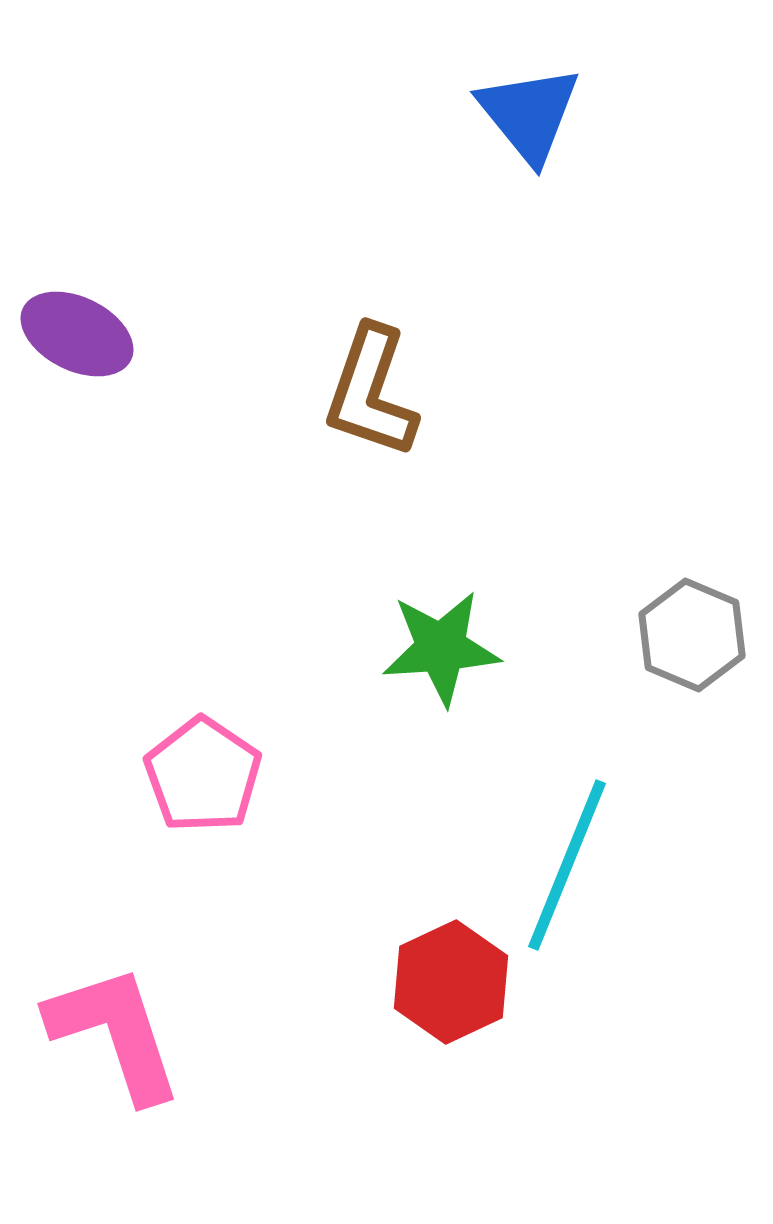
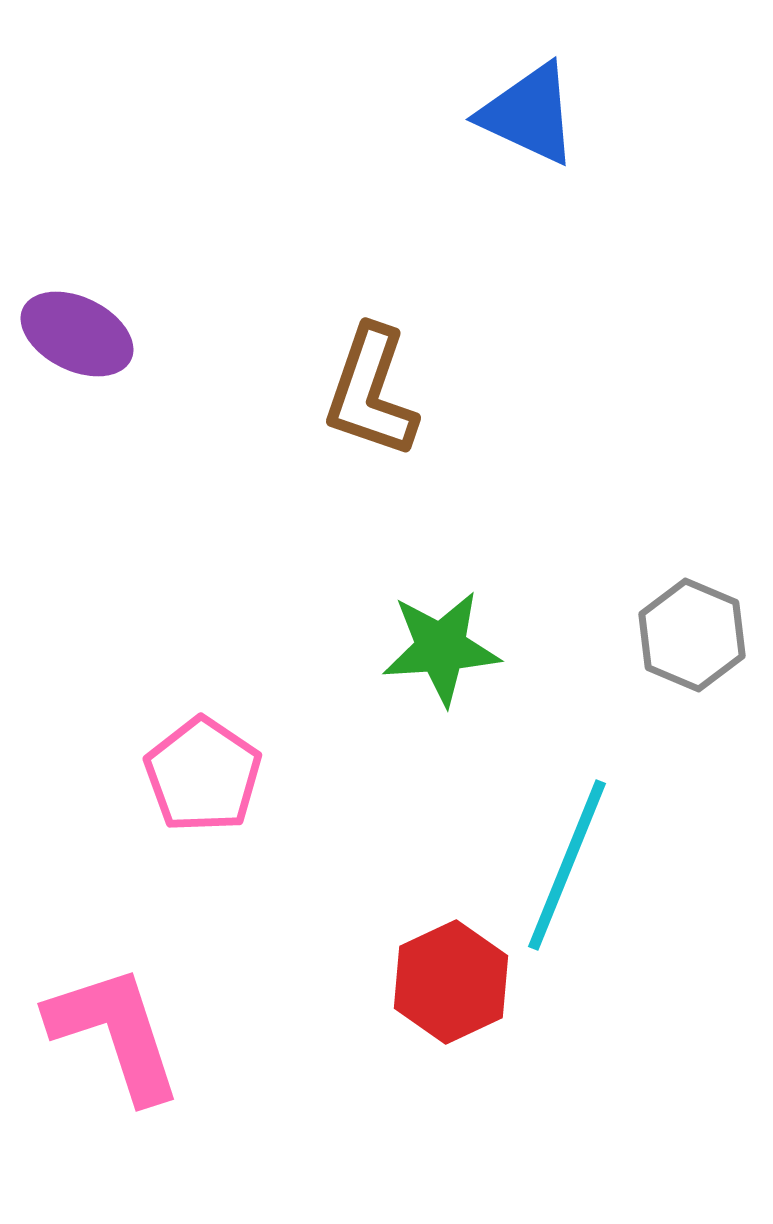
blue triangle: rotated 26 degrees counterclockwise
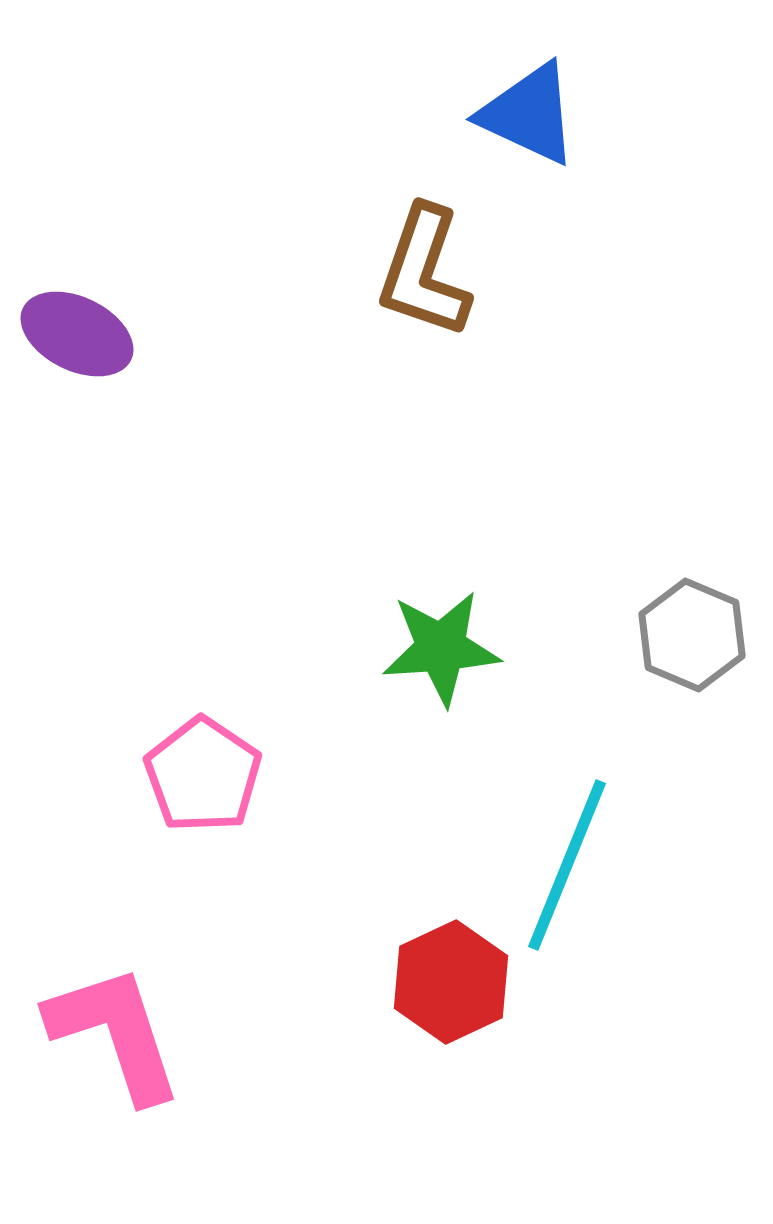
brown L-shape: moved 53 px right, 120 px up
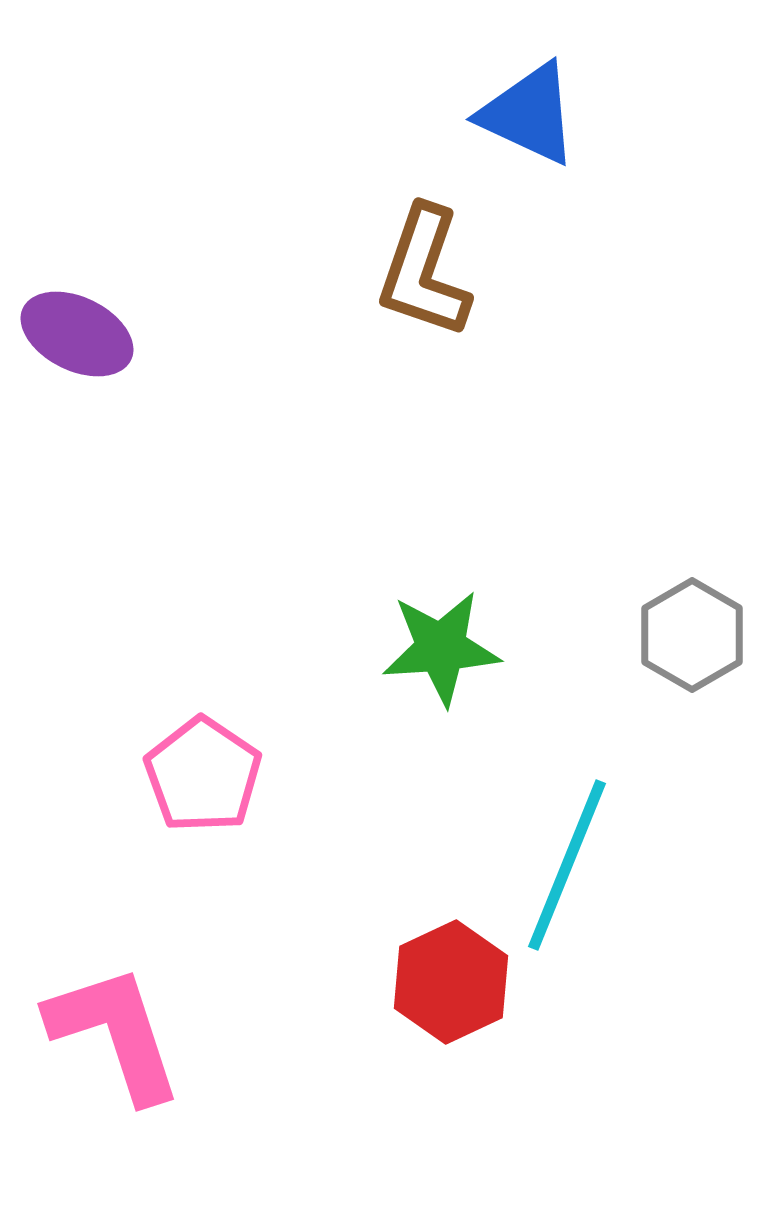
gray hexagon: rotated 7 degrees clockwise
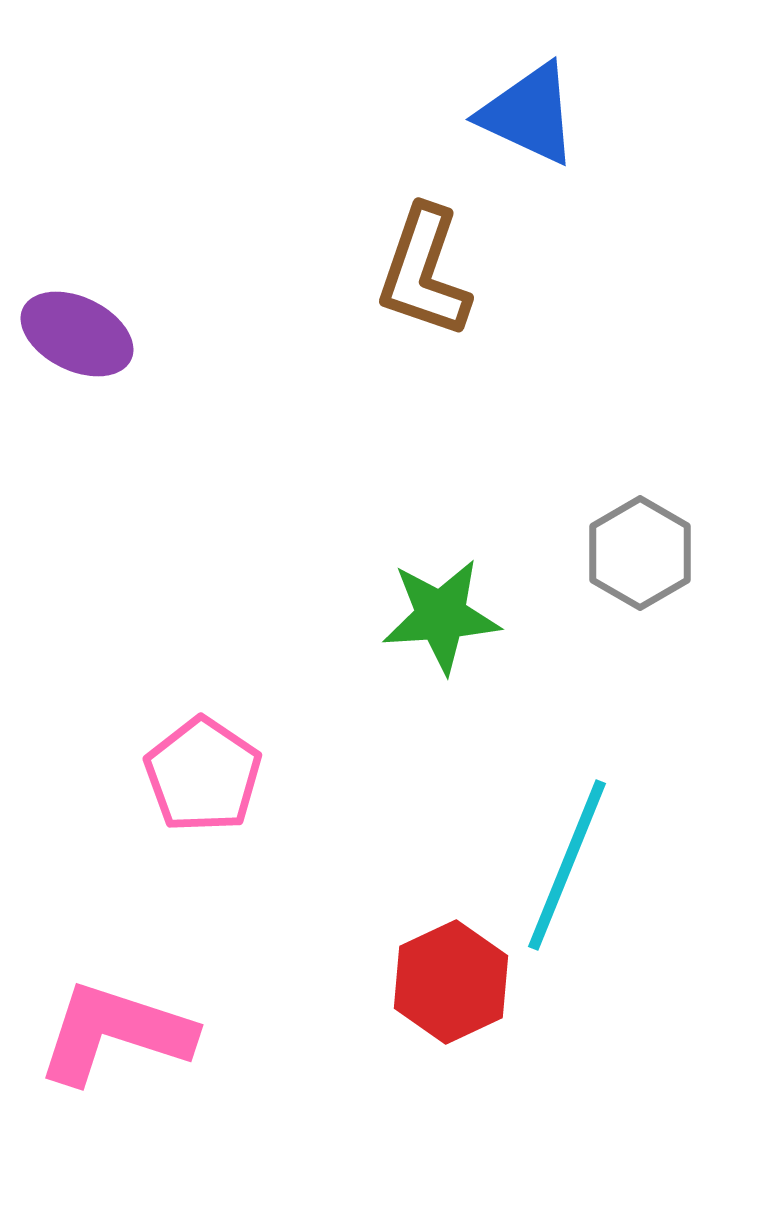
gray hexagon: moved 52 px left, 82 px up
green star: moved 32 px up
pink L-shape: rotated 54 degrees counterclockwise
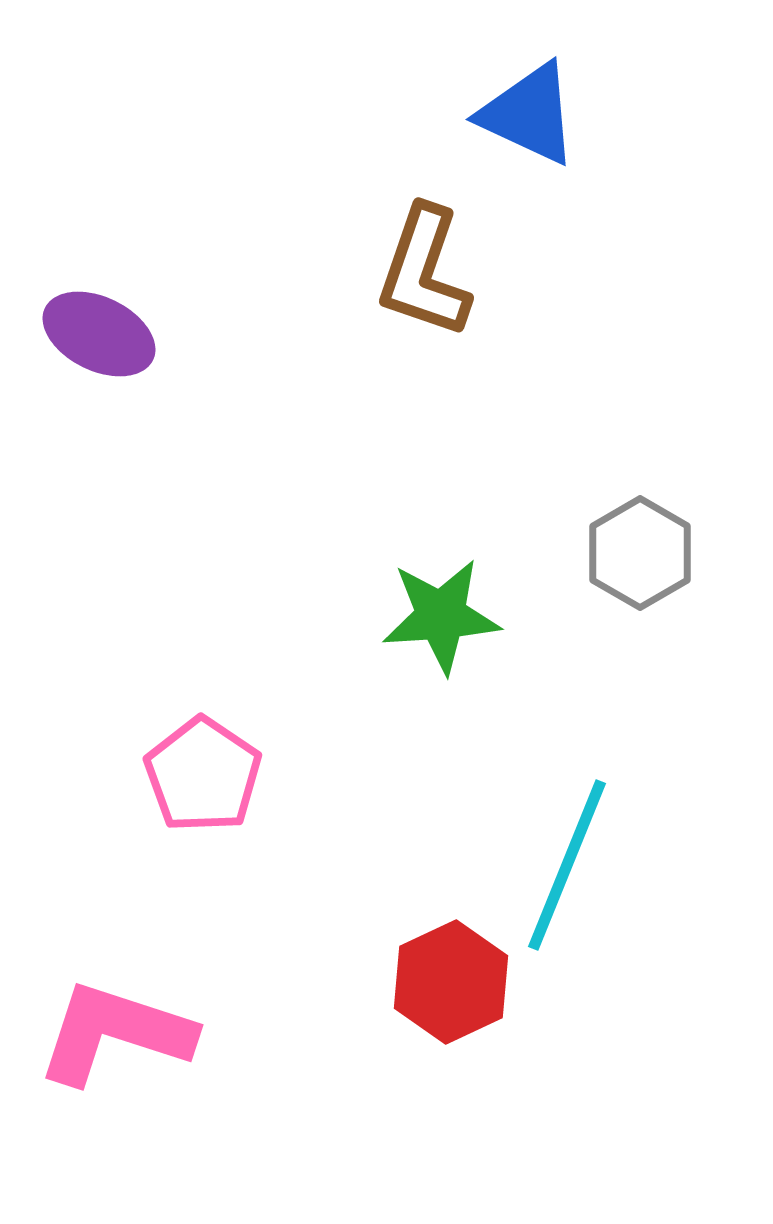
purple ellipse: moved 22 px right
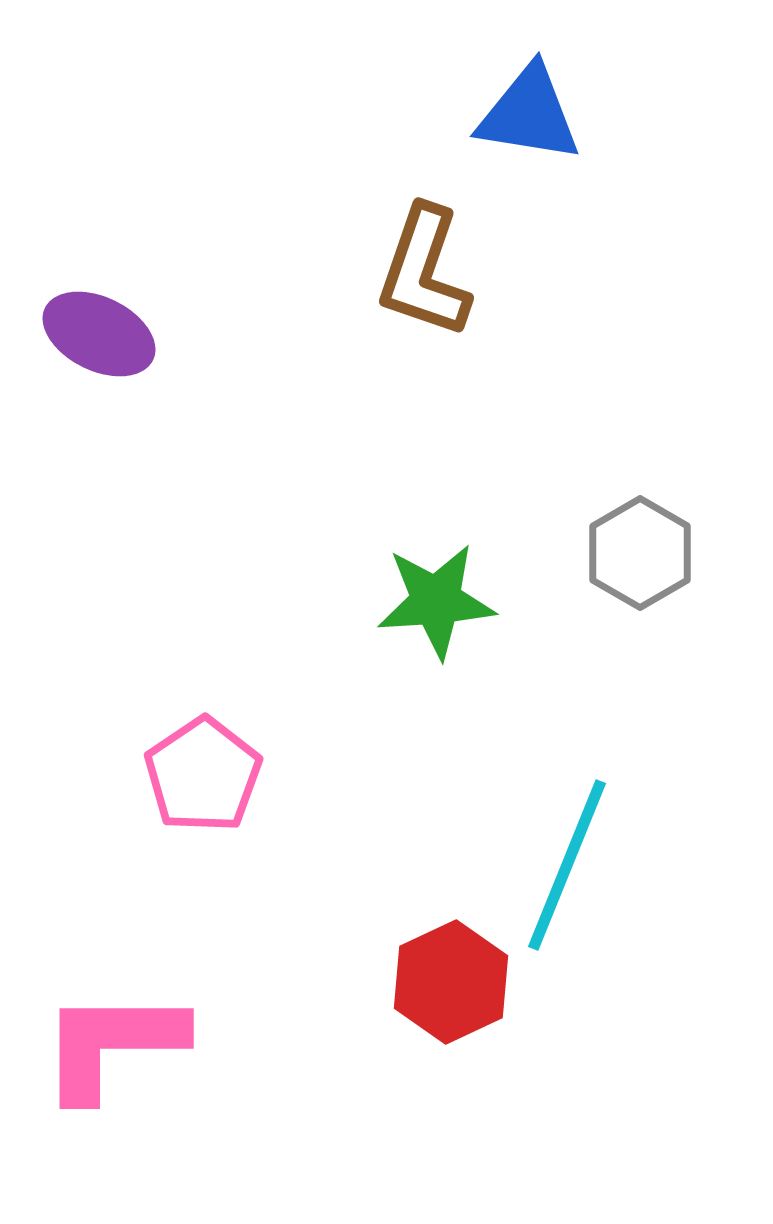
blue triangle: rotated 16 degrees counterclockwise
green star: moved 5 px left, 15 px up
pink pentagon: rotated 4 degrees clockwise
pink L-shape: moved 3 px left, 11 px down; rotated 18 degrees counterclockwise
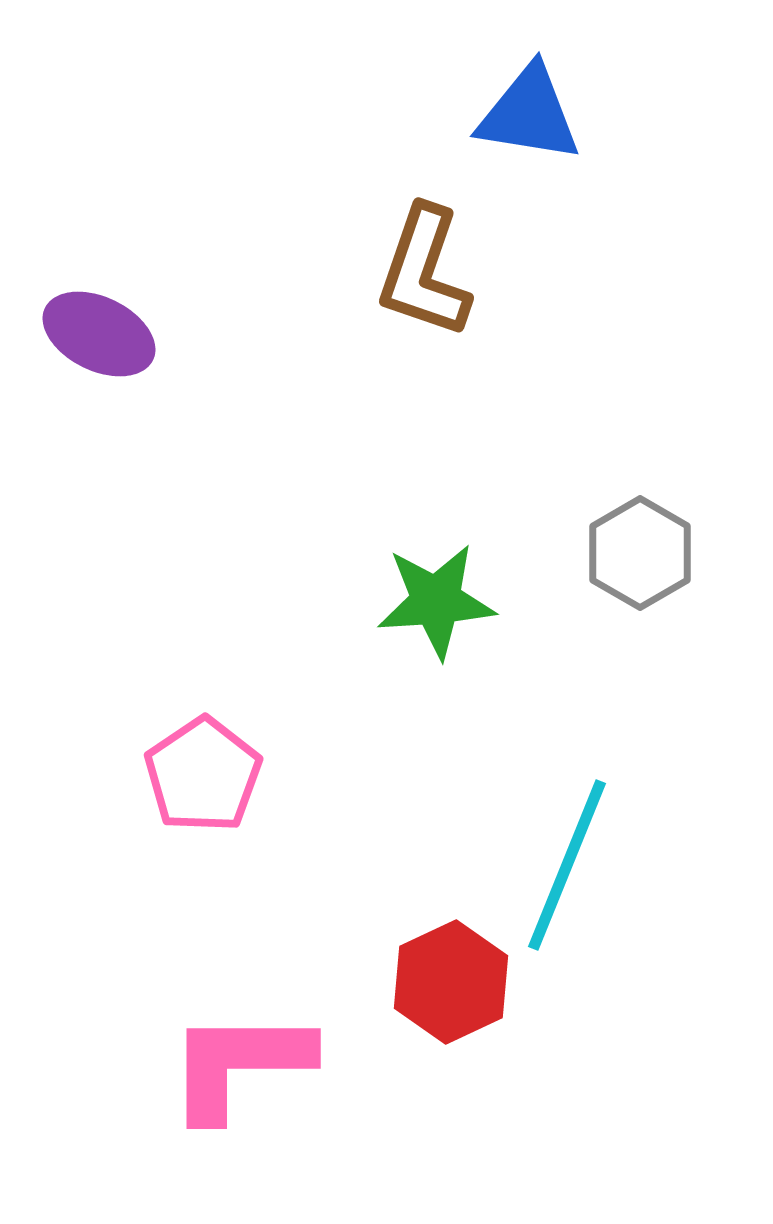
pink L-shape: moved 127 px right, 20 px down
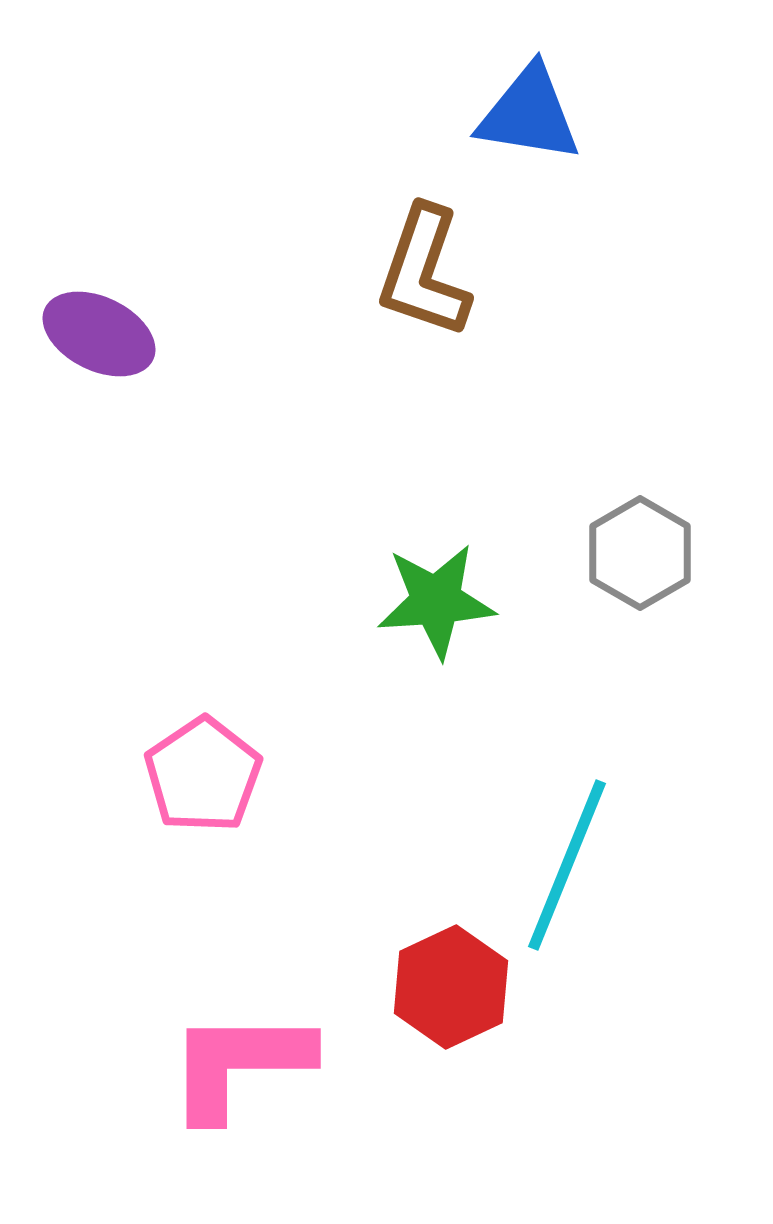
red hexagon: moved 5 px down
